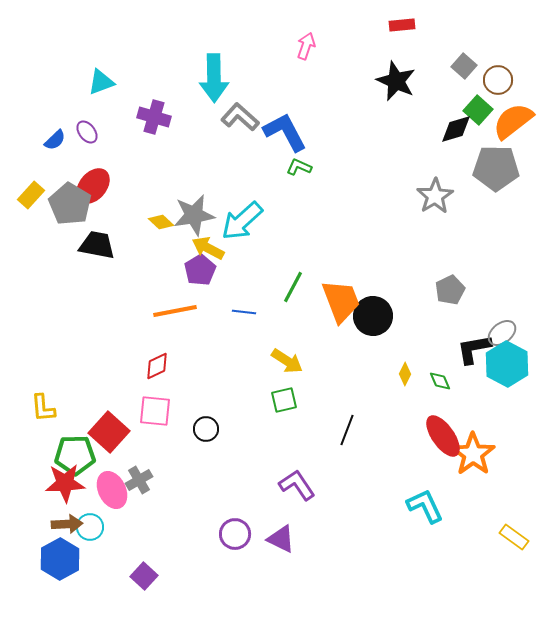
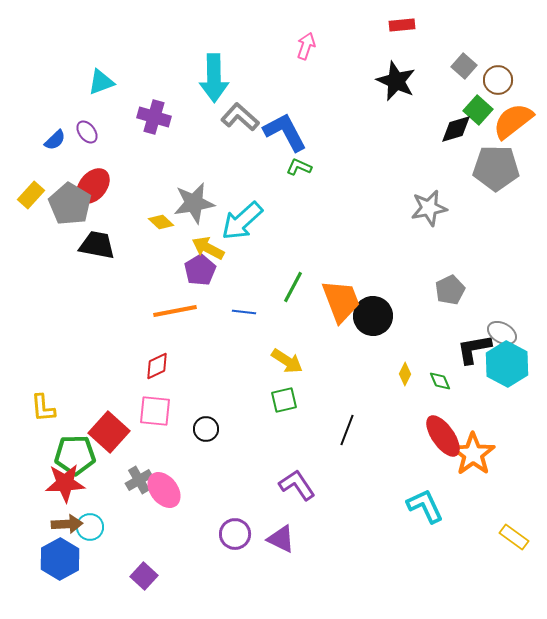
gray star at (435, 196): moved 6 px left, 12 px down; rotated 21 degrees clockwise
gray star at (194, 215): moved 12 px up
gray ellipse at (502, 333): rotated 68 degrees clockwise
pink ellipse at (112, 490): moved 52 px right; rotated 12 degrees counterclockwise
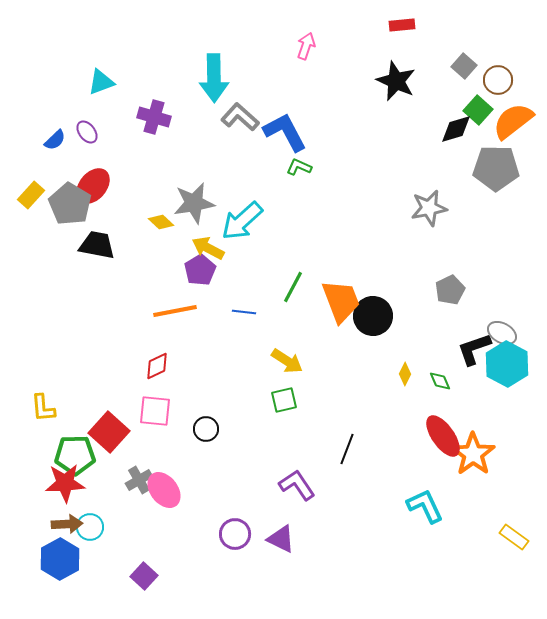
black L-shape at (474, 349): rotated 9 degrees counterclockwise
black line at (347, 430): moved 19 px down
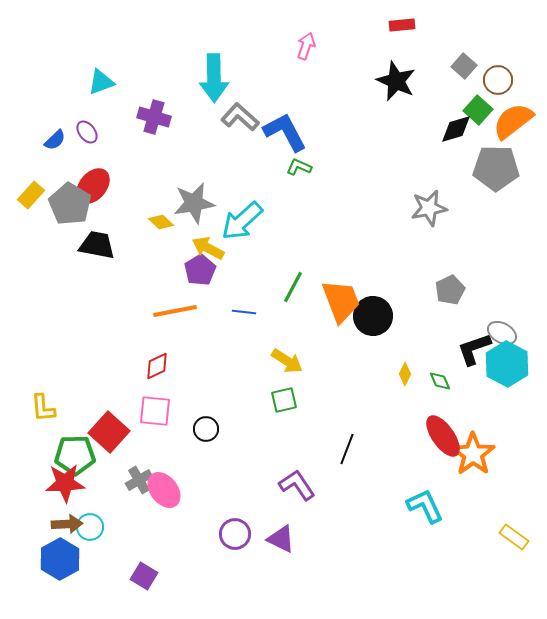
purple square at (144, 576): rotated 12 degrees counterclockwise
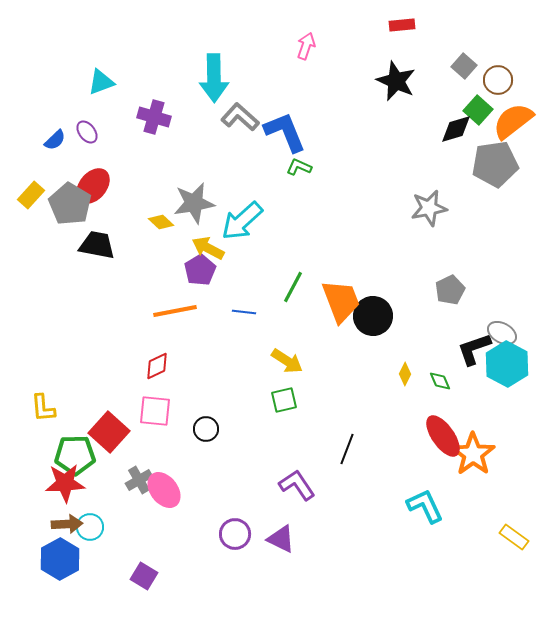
blue L-shape at (285, 132): rotated 6 degrees clockwise
gray pentagon at (496, 168): moved 1 px left, 4 px up; rotated 9 degrees counterclockwise
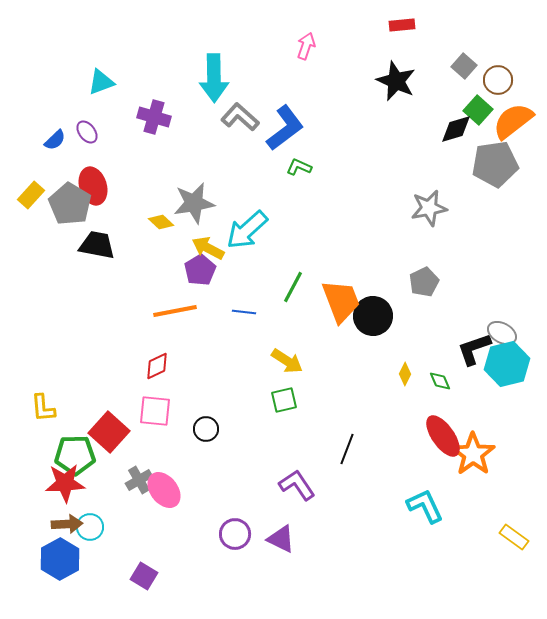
blue L-shape at (285, 132): moved 4 px up; rotated 75 degrees clockwise
red ellipse at (93, 186): rotated 57 degrees counterclockwise
cyan arrow at (242, 221): moved 5 px right, 9 px down
gray pentagon at (450, 290): moved 26 px left, 8 px up
cyan hexagon at (507, 364): rotated 18 degrees clockwise
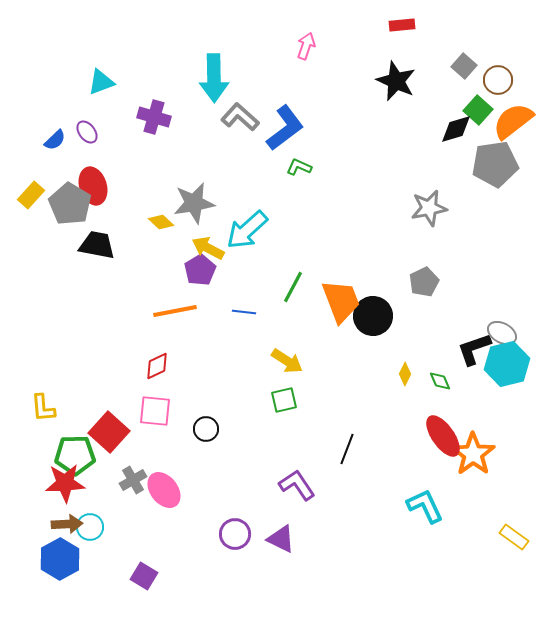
gray cross at (139, 480): moved 6 px left
